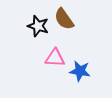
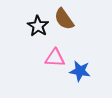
black star: rotated 15 degrees clockwise
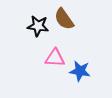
black star: rotated 25 degrees counterclockwise
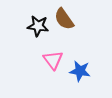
pink triangle: moved 2 px left, 2 px down; rotated 50 degrees clockwise
